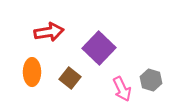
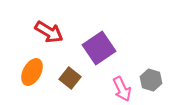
red arrow: rotated 40 degrees clockwise
purple square: rotated 12 degrees clockwise
orange ellipse: rotated 28 degrees clockwise
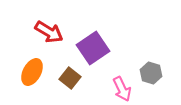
purple square: moved 6 px left
gray hexagon: moved 7 px up
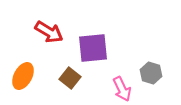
purple square: rotated 28 degrees clockwise
orange ellipse: moved 9 px left, 4 px down
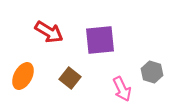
purple square: moved 7 px right, 8 px up
gray hexagon: moved 1 px right, 1 px up
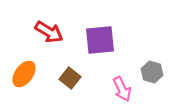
orange ellipse: moved 1 px right, 2 px up; rotated 8 degrees clockwise
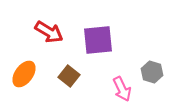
purple square: moved 2 px left
brown square: moved 1 px left, 2 px up
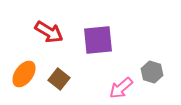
brown square: moved 10 px left, 3 px down
pink arrow: moved 1 px left, 1 px up; rotated 75 degrees clockwise
